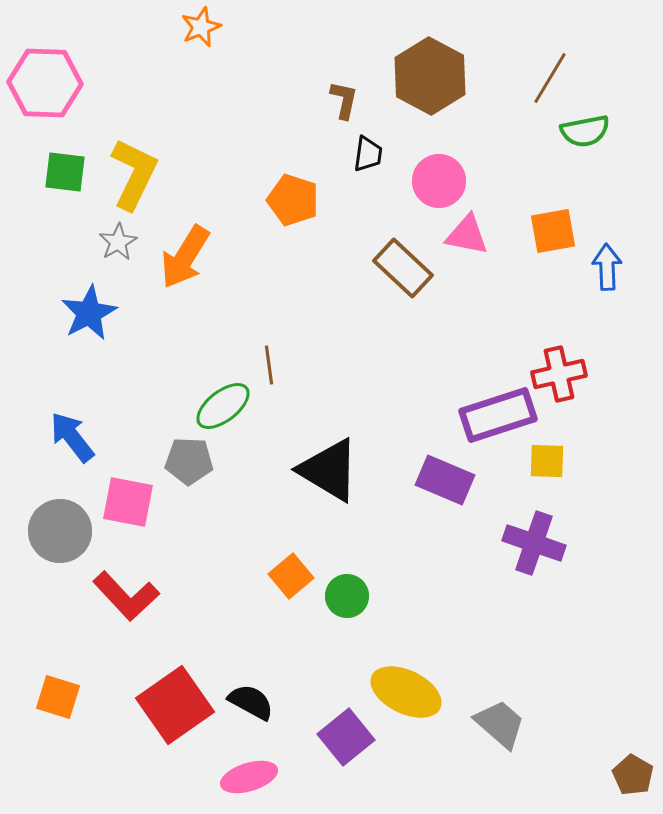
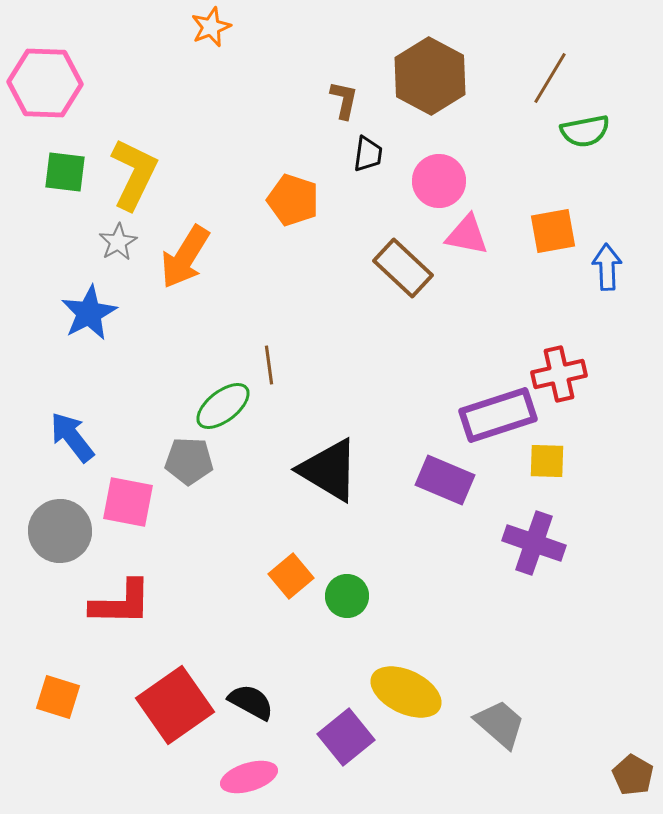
orange star at (201, 27): moved 10 px right
red L-shape at (126, 596): moved 5 px left, 7 px down; rotated 46 degrees counterclockwise
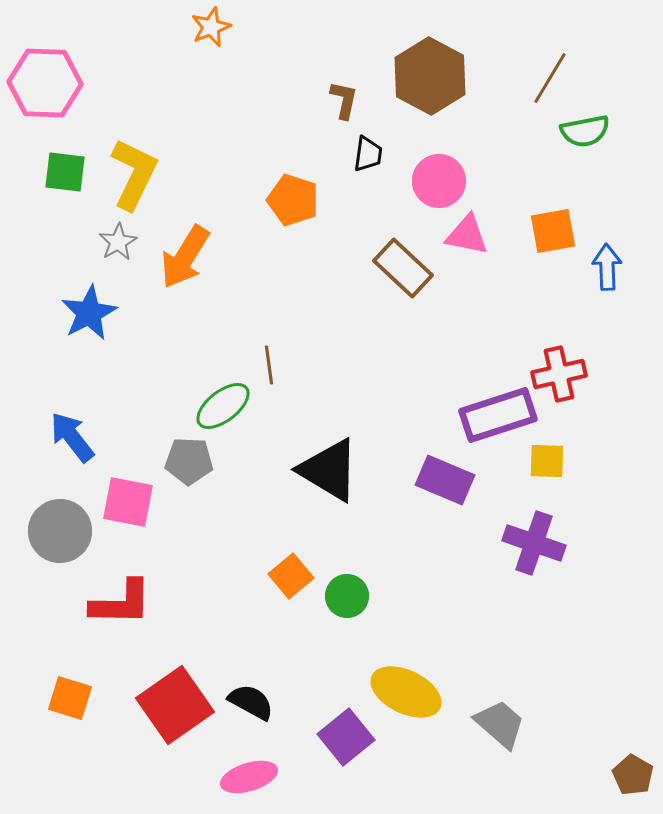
orange square at (58, 697): moved 12 px right, 1 px down
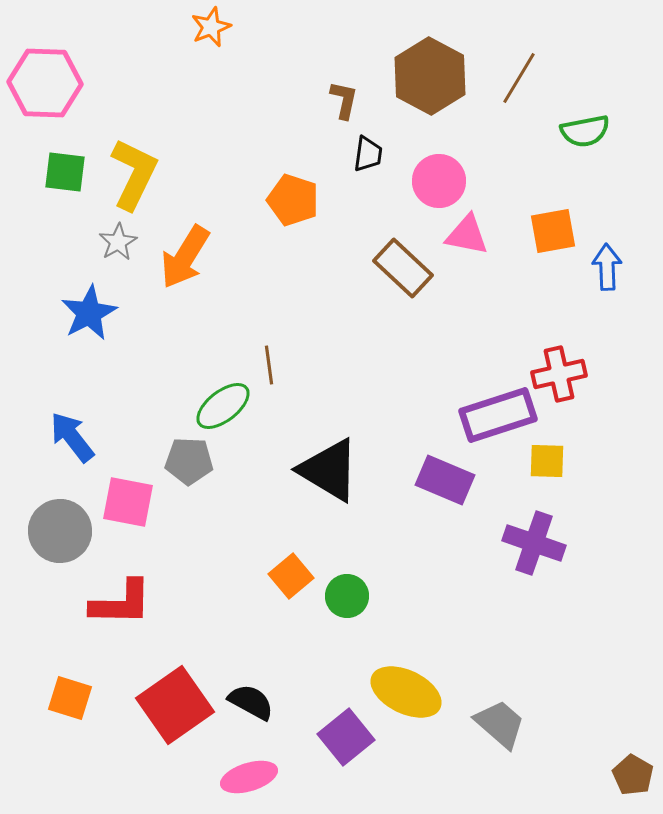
brown line at (550, 78): moved 31 px left
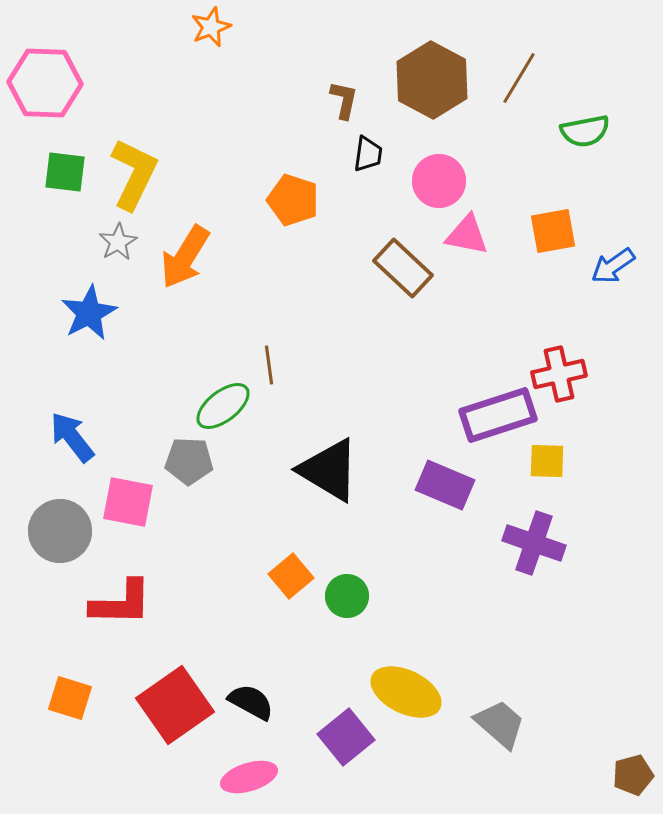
brown hexagon at (430, 76): moved 2 px right, 4 px down
blue arrow at (607, 267): moved 6 px right, 1 px up; rotated 123 degrees counterclockwise
purple rectangle at (445, 480): moved 5 px down
brown pentagon at (633, 775): rotated 27 degrees clockwise
